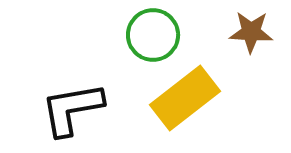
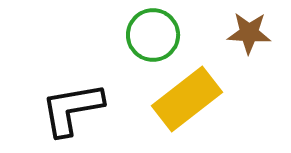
brown star: moved 2 px left, 1 px down
yellow rectangle: moved 2 px right, 1 px down
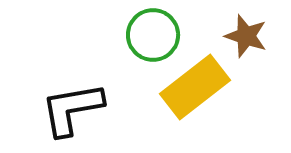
brown star: moved 3 px left, 3 px down; rotated 15 degrees clockwise
yellow rectangle: moved 8 px right, 12 px up
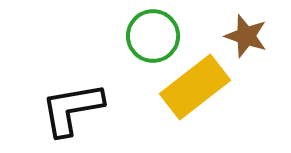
green circle: moved 1 px down
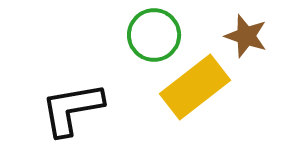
green circle: moved 1 px right, 1 px up
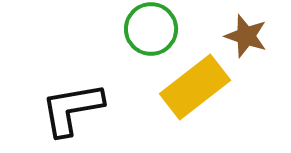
green circle: moved 3 px left, 6 px up
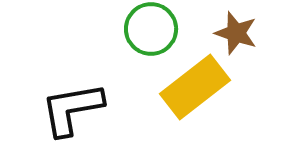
brown star: moved 10 px left, 3 px up
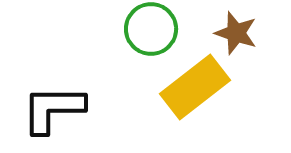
black L-shape: moved 19 px left; rotated 10 degrees clockwise
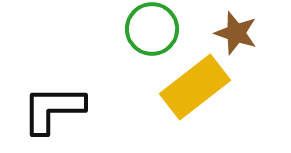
green circle: moved 1 px right
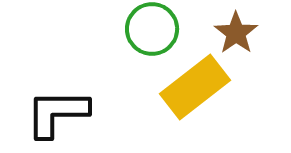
brown star: rotated 18 degrees clockwise
black L-shape: moved 4 px right, 4 px down
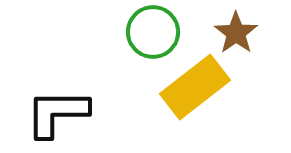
green circle: moved 1 px right, 3 px down
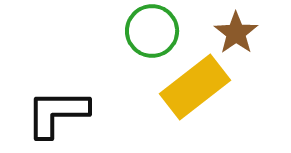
green circle: moved 1 px left, 1 px up
